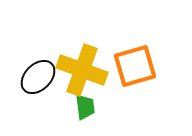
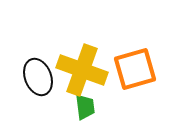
orange square: moved 3 px down
black ellipse: rotated 66 degrees counterclockwise
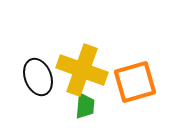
orange square: moved 13 px down
green trapezoid: moved 1 px up; rotated 12 degrees clockwise
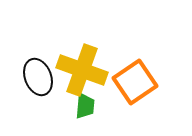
orange square: rotated 18 degrees counterclockwise
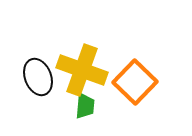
orange square: rotated 12 degrees counterclockwise
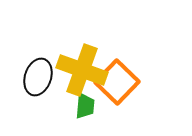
black ellipse: rotated 39 degrees clockwise
orange square: moved 18 px left
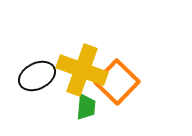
black ellipse: moved 1 px left, 1 px up; rotated 45 degrees clockwise
green trapezoid: moved 1 px right, 1 px down
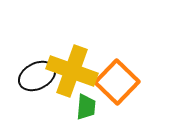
yellow cross: moved 10 px left, 1 px down
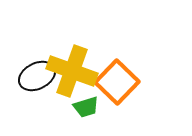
green trapezoid: rotated 68 degrees clockwise
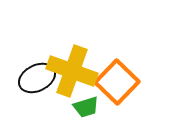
black ellipse: moved 2 px down
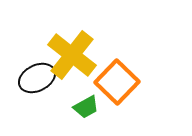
yellow cross: moved 16 px up; rotated 18 degrees clockwise
green trapezoid: rotated 12 degrees counterclockwise
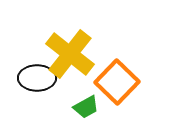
yellow cross: moved 2 px left, 1 px up
black ellipse: rotated 27 degrees clockwise
